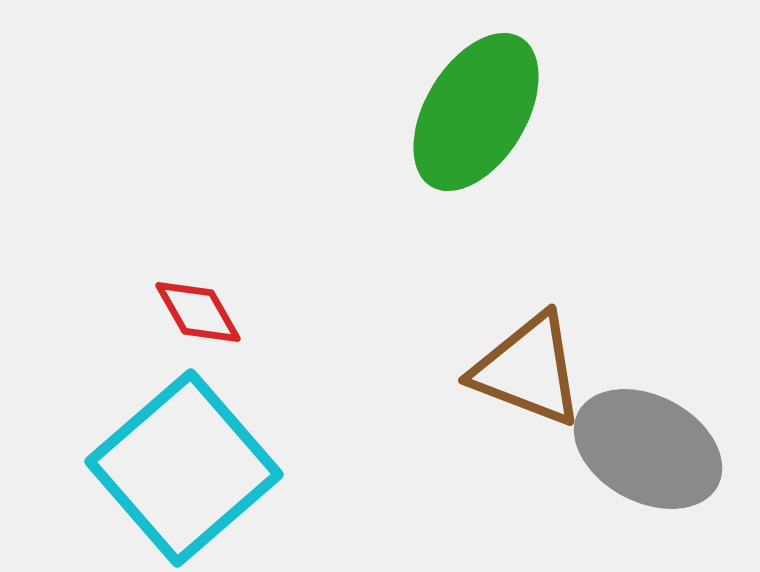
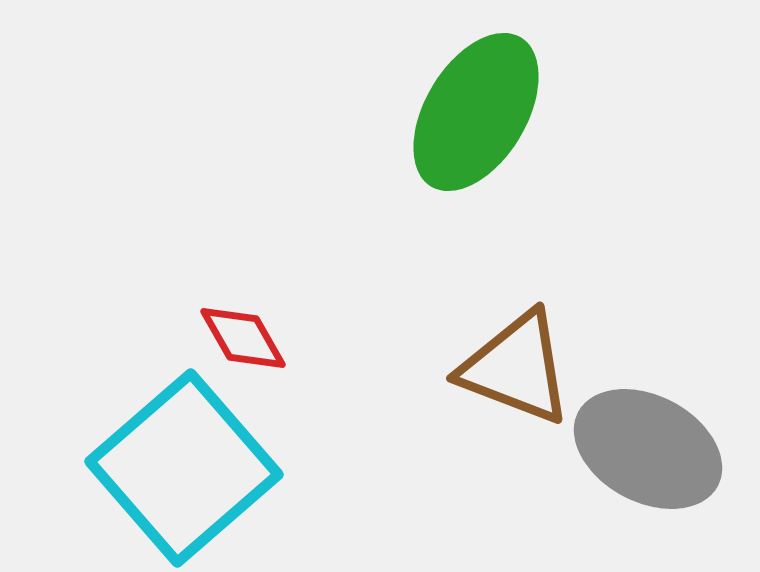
red diamond: moved 45 px right, 26 px down
brown triangle: moved 12 px left, 2 px up
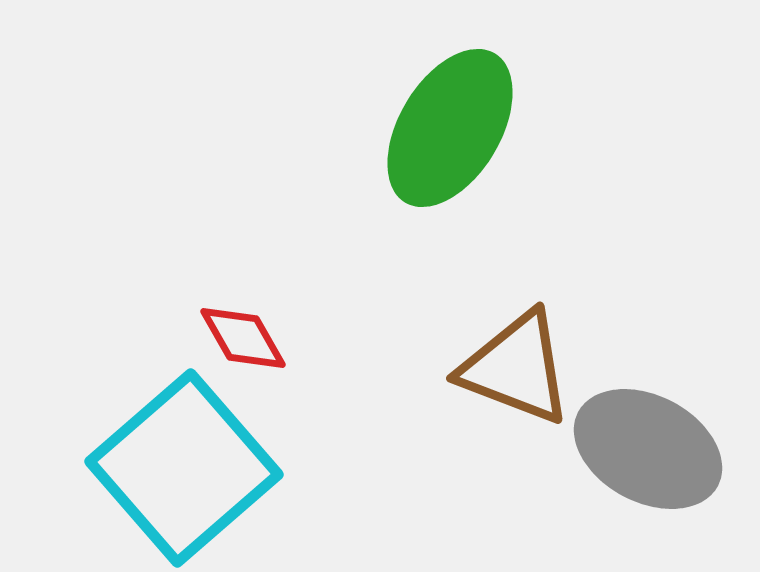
green ellipse: moved 26 px left, 16 px down
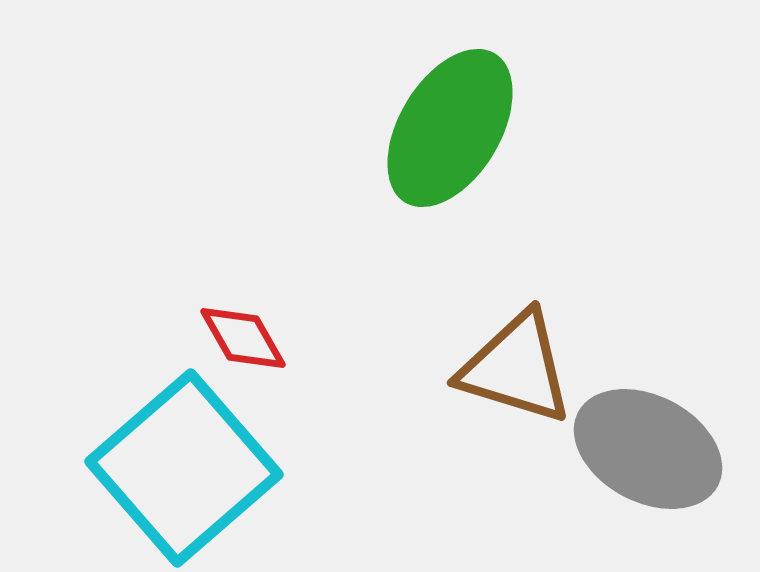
brown triangle: rotated 4 degrees counterclockwise
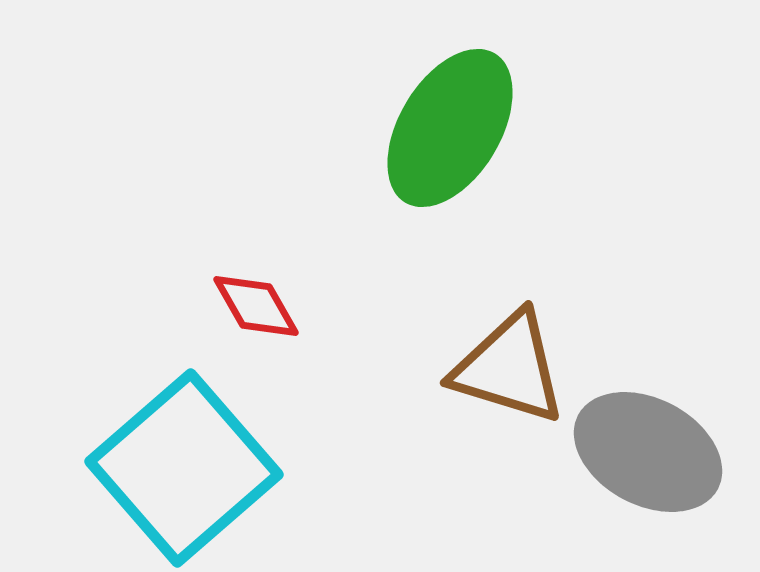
red diamond: moved 13 px right, 32 px up
brown triangle: moved 7 px left
gray ellipse: moved 3 px down
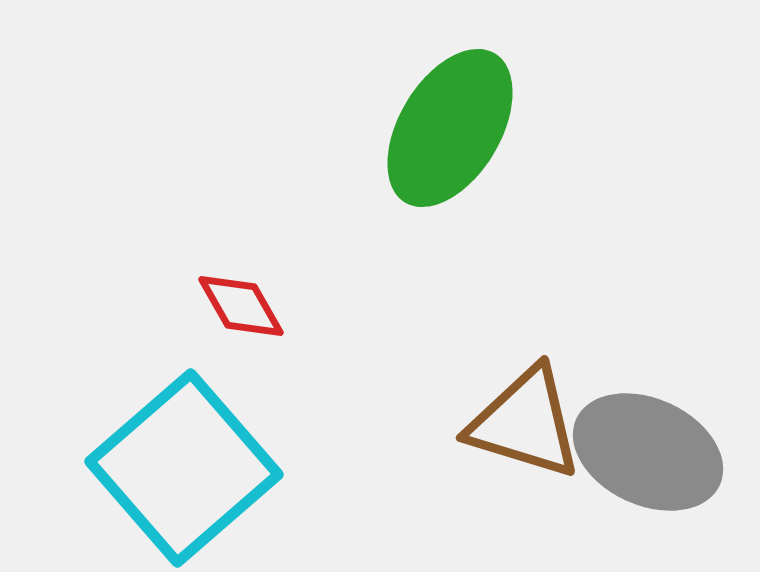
red diamond: moved 15 px left
brown triangle: moved 16 px right, 55 px down
gray ellipse: rotated 3 degrees counterclockwise
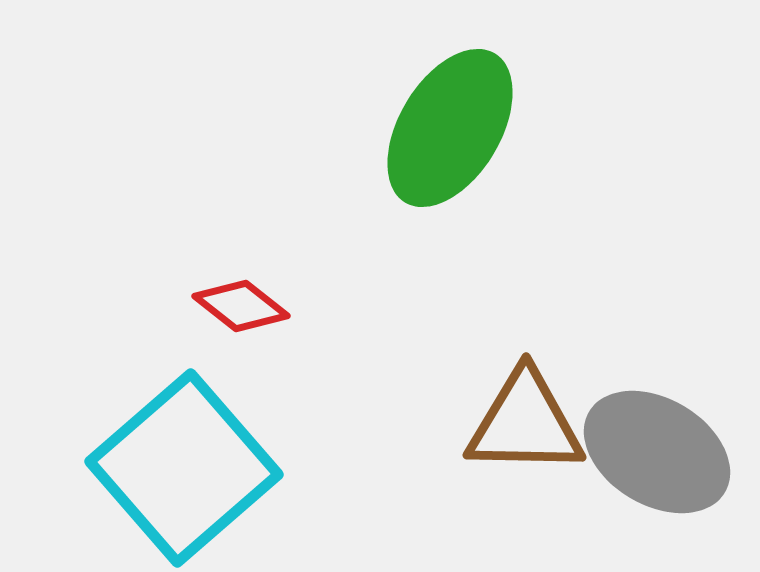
red diamond: rotated 22 degrees counterclockwise
brown triangle: rotated 16 degrees counterclockwise
gray ellipse: moved 9 px right; rotated 6 degrees clockwise
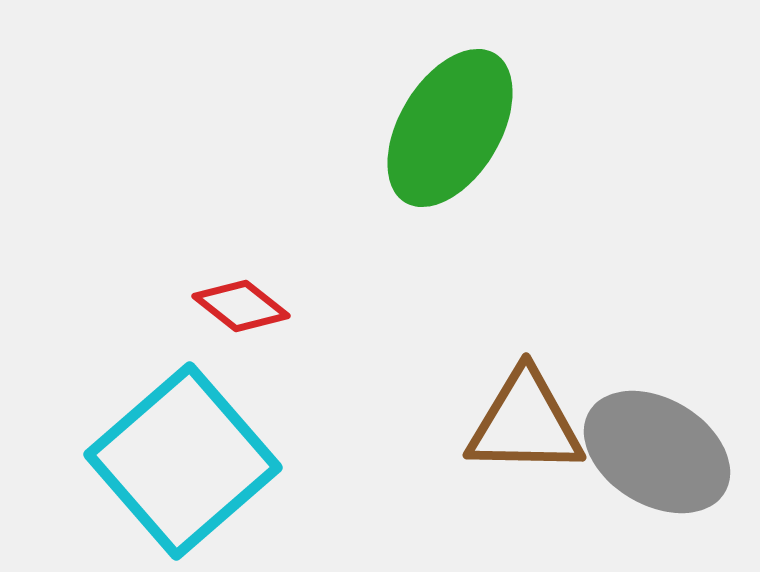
cyan square: moved 1 px left, 7 px up
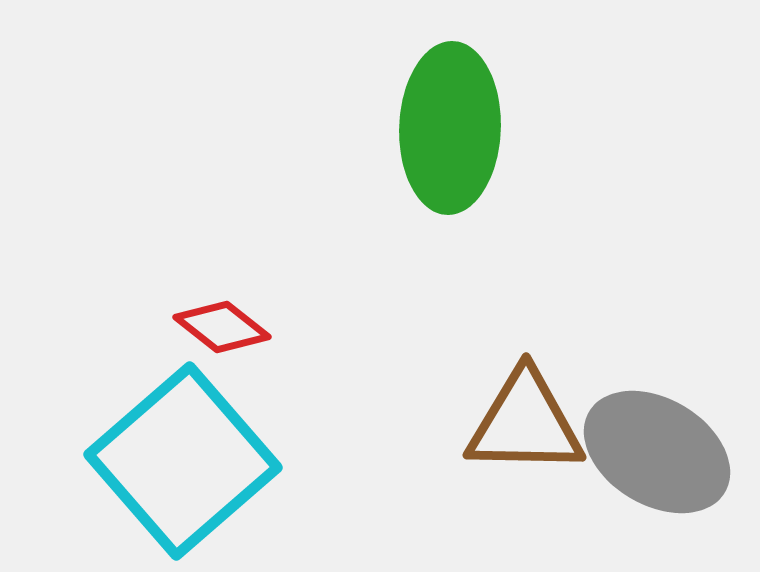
green ellipse: rotated 29 degrees counterclockwise
red diamond: moved 19 px left, 21 px down
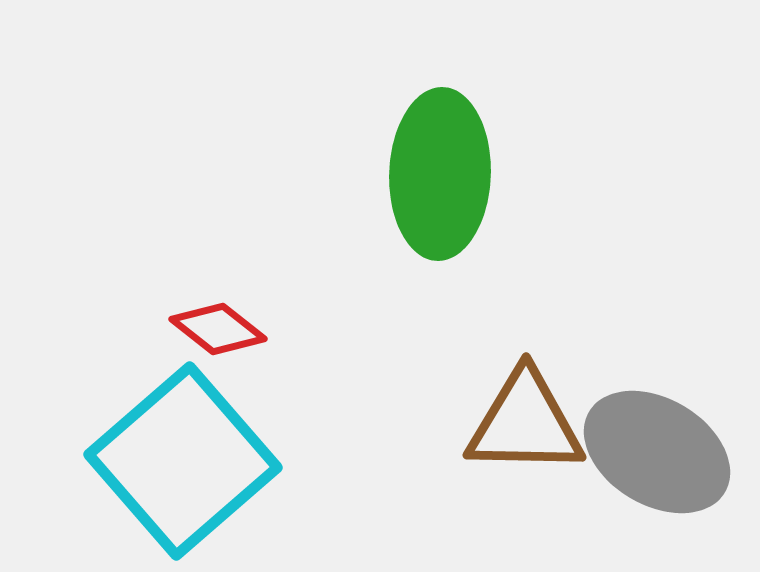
green ellipse: moved 10 px left, 46 px down
red diamond: moved 4 px left, 2 px down
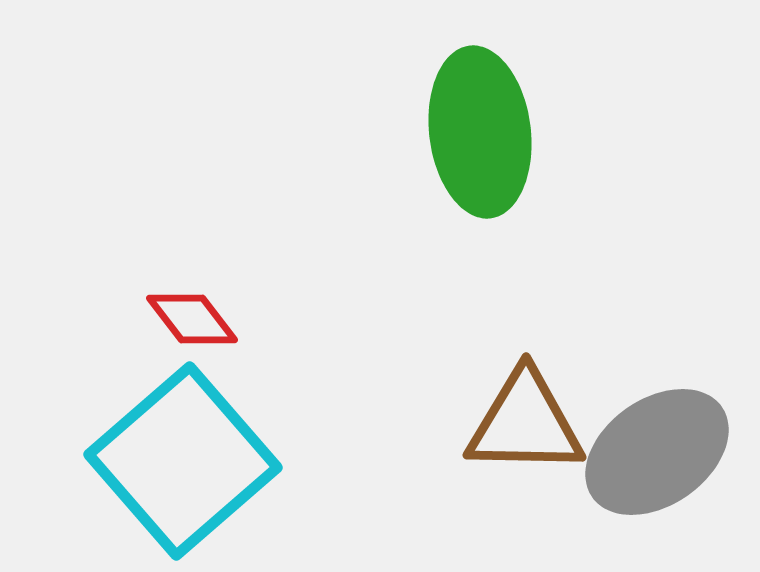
green ellipse: moved 40 px right, 42 px up; rotated 9 degrees counterclockwise
red diamond: moved 26 px left, 10 px up; rotated 14 degrees clockwise
gray ellipse: rotated 66 degrees counterclockwise
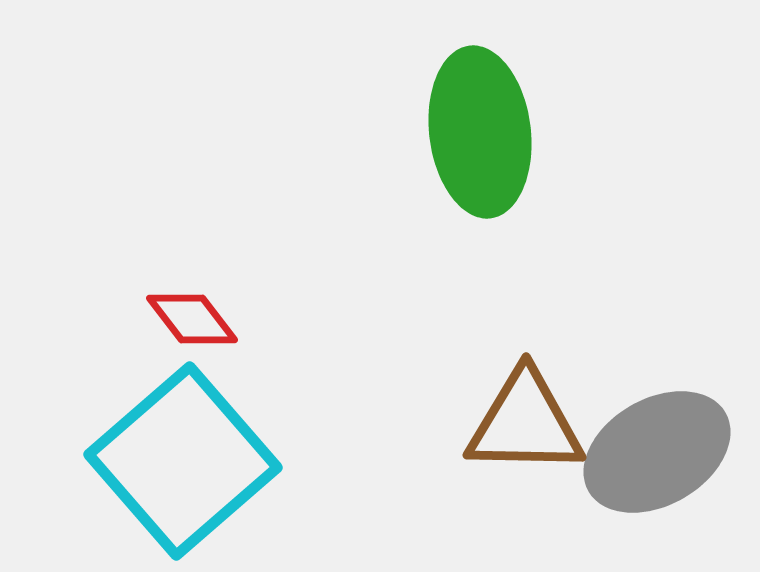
gray ellipse: rotated 5 degrees clockwise
